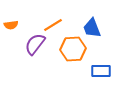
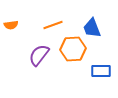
orange line: rotated 12 degrees clockwise
purple semicircle: moved 4 px right, 11 px down
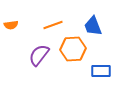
blue trapezoid: moved 1 px right, 2 px up
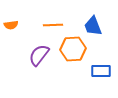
orange line: rotated 18 degrees clockwise
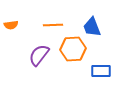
blue trapezoid: moved 1 px left, 1 px down
